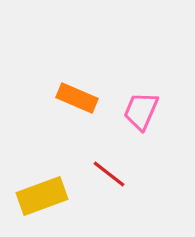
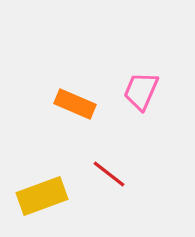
orange rectangle: moved 2 px left, 6 px down
pink trapezoid: moved 20 px up
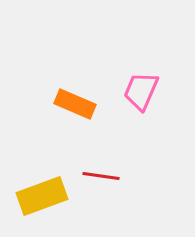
red line: moved 8 px left, 2 px down; rotated 30 degrees counterclockwise
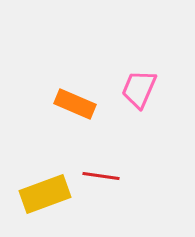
pink trapezoid: moved 2 px left, 2 px up
yellow rectangle: moved 3 px right, 2 px up
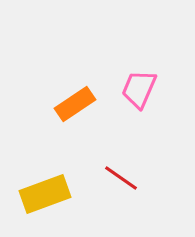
orange rectangle: rotated 57 degrees counterclockwise
red line: moved 20 px right, 2 px down; rotated 27 degrees clockwise
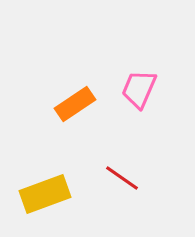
red line: moved 1 px right
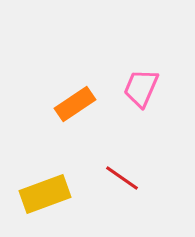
pink trapezoid: moved 2 px right, 1 px up
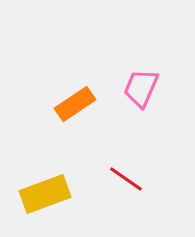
red line: moved 4 px right, 1 px down
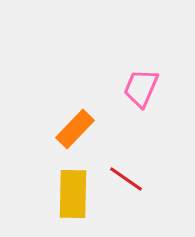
orange rectangle: moved 25 px down; rotated 12 degrees counterclockwise
yellow rectangle: moved 28 px right; rotated 69 degrees counterclockwise
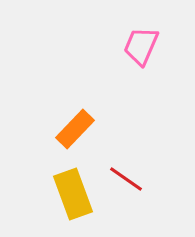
pink trapezoid: moved 42 px up
yellow rectangle: rotated 21 degrees counterclockwise
